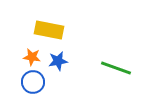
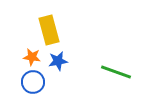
yellow rectangle: rotated 64 degrees clockwise
green line: moved 4 px down
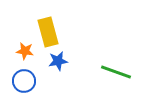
yellow rectangle: moved 1 px left, 2 px down
orange star: moved 7 px left, 6 px up
blue circle: moved 9 px left, 1 px up
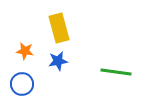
yellow rectangle: moved 11 px right, 4 px up
green line: rotated 12 degrees counterclockwise
blue circle: moved 2 px left, 3 px down
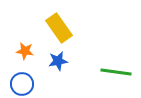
yellow rectangle: rotated 20 degrees counterclockwise
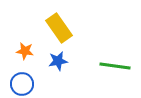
green line: moved 1 px left, 6 px up
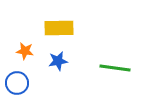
yellow rectangle: rotated 56 degrees counterclockwise
green line: moved 2 px down
blue circle: moved 5 px left, 1 px up
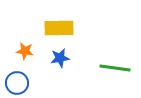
blue star: moved 2 px right, 3 px up
